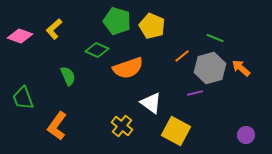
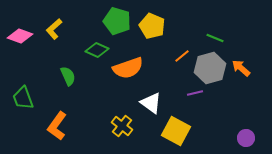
purple circle: moved 3 px down
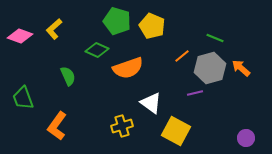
yellow cross: rotated 35 degrees clockwise
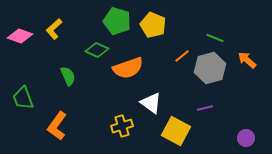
yellow pentagon: moved 1 px right, 1 px up
orange arrow: moved 6 px right, 8 px up
purple line: moved 10 px right, 15 px down
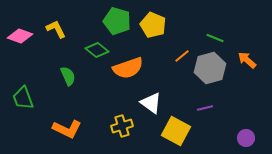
yellow L-shape: moved 2 px right; rotated 105 degrees clockwise
green diamond: rotated 15 degrees clockwise
orange L-shape: moved 10 px right, 3 px down; rotated 100 degrees counterclockwise
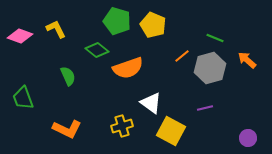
yellow square: moved 5 px left
purple circle: moved 2 px right
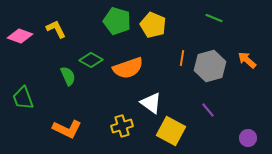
green line: moved 1 px left, 20 px up
green diamond: moved 6 px left, 10 px down; rotated 10 degrees counterclockwise
orange line: moved 2 px down; rotated 42 degrees counterclockwise
gray hexagon: moved 2 px up
purple line: moved 3 px right, 2 px down; rotated 63 degrees clockwise
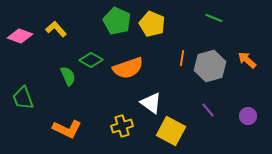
green pentagon: rotated 8 degrees clockwise
yellow pentagon: moved 1 px left, 1 px up
yellow L-shape: rotated 15 degrees counterclockwise
purple circle: moved 22 px up
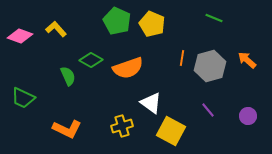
green trapezoid: rotated 45 degrees counterclockwise
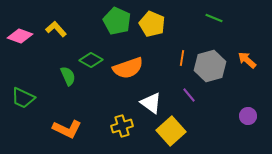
purple line: moved 19 px left, 15 px up
yellow square: rotated 20 degrees clockwise
